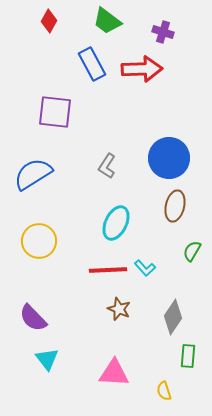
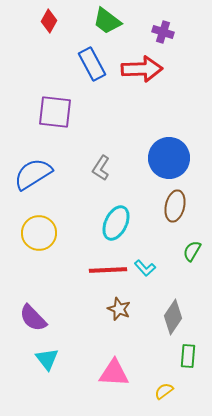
gray L-shape: moved 6 px left, 2 px down
yellow circle: moved 8 px up
yellow semicircle: rotated 72 degrees clockwise
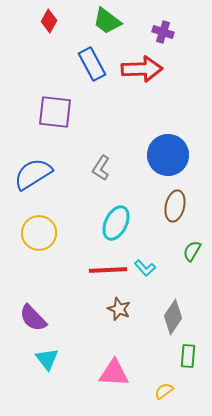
blue circle: moved 1 px left, 3 px up
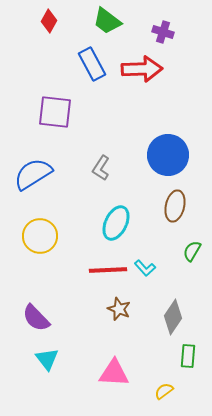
yellow circle: moved 1 px right, 3 px down
purple semicircle: moved 3 px right
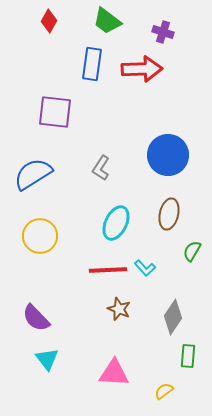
blue rectangle: rotated 36 degrees clockwise
brown ellipse: moved 6 px left, 8 px down
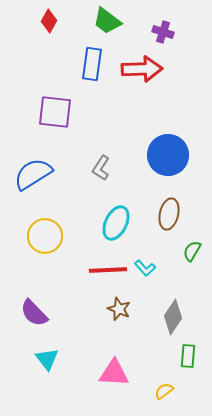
yellow circle: moved 5 px right
purple semicircle: moved 2 px left, 5 px up
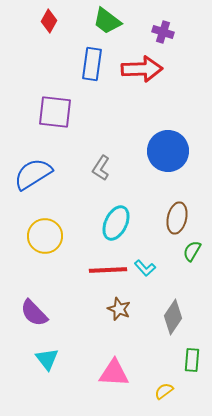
blue circle: moved 4 px up
brown ellipse: moved 8 px right, 4 px down
green rectangle: moved 4 px right, 4 px down
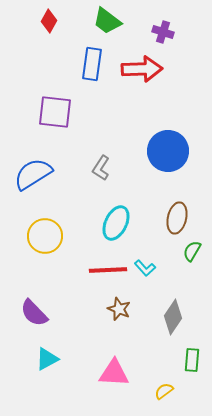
cyan triangle: rotated 40 degrees clockwise
